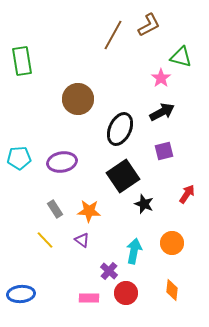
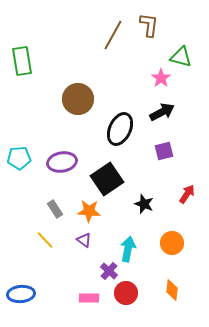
brown L-shape: rotated 55 degrees counterclockwise
black square: moved 16 px left, 3 px down
purple triangle: moved 2 px right
cyan arrow: moved 6 px left, 2 px up
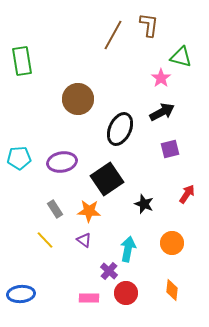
purple square: moved 6 px right, 2 px up
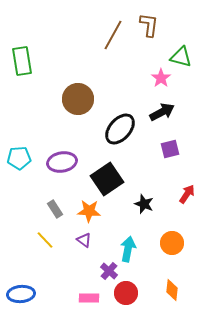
black ellipse: rotated 16 degrees clockwise
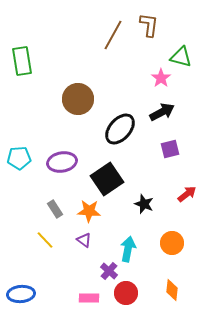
red arrow: rotated 18 degrees clockwise
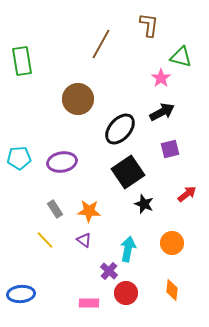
brown line: moved 12 px left, 9 px down
black square: moved 21 px right, 7 px up
pink rectangle: moved 5 px down
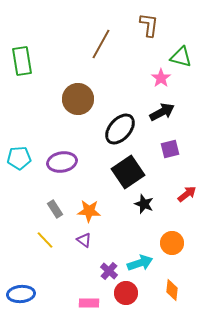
cyan arrow: moved 12 px right, 14 px down; rotated 60 degrees clockwise
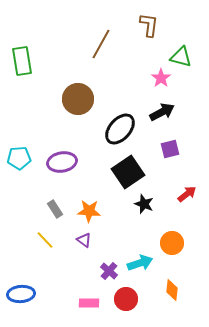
red circle: moved 6 px down
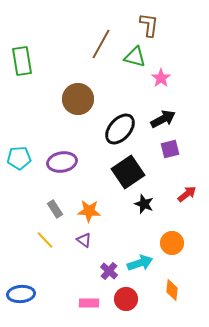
green triangle: moved 46 px left
black arrow: moved 1 px right, 7 px down
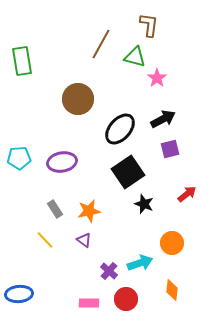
pink star: moved 4 px left
orange star: rotated 15 degrees counterclockwise
blue ellipse: moved 2 px left
